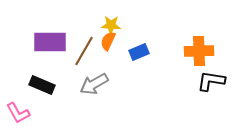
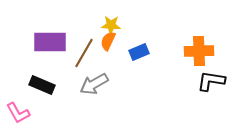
brown line: moved 2 px down
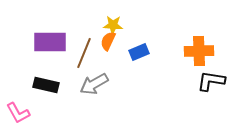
yellow star: moved 2 px right
brown line: rotated 8 degrees counterclockwise
black rectangle: moved 4 px right; rotated 10 degrees counterclockwise
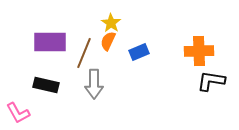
yellow star: moved 2 px left, 2 px up; rotated 30 degrees clockwise
gray arrow: rotated 60 degrees counterclockwise
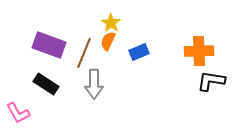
purple rectangle: moved 1 px left, 3 px down; rotated 20 degrees clockwise
black rectangle: moved 1 px up; rotated 20 degrees clockwise
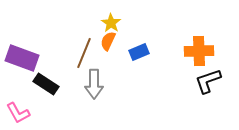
purple rectangle: moved 27 px left, 13 px down
black L-shape: moved 3 px left; rotated 28 degrees counterclockwise
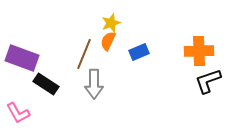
yellow star: rotated 18 degrees clockwise
brown line: moved 1 px down
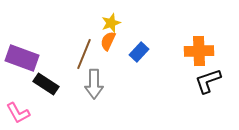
blue rectangle: rotated 24 degrees counterclockwise
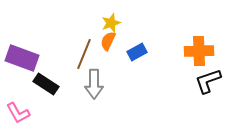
blue rectangle: moved 2 px left; rotated 18 degrees clockwise
